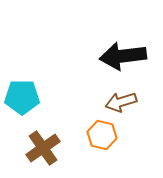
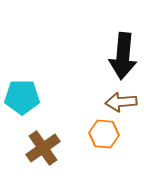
black arrow: rotated 78 degrees counterclockwise
brown arrow: rotated 12 degrees clockwise
orange hexagon: moved 2 px right, 1 px up; rotated 8 degrees counterclockwise
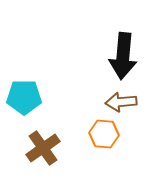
cyan pentagon: moved 2 px right
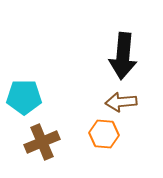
brown cross: moved 1 px left, 6 px up; rotated 12 degrees clockwise
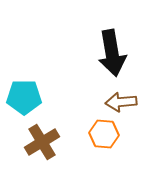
black arrow: moved 11 px left, 3 px up; rotated 15 degrees counterclockwise
brown cross: rotated 8 degrees counterclockwise
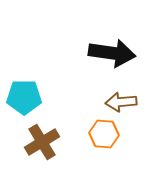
black arrow: rotated 72 degrees counterclockwise
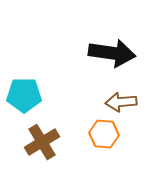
cyan pentagon: moved 2 px up
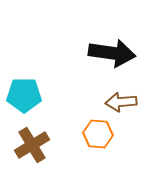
orange hexagon: moved 6 px left
brown cross: moved 10 px left, 3 px down
